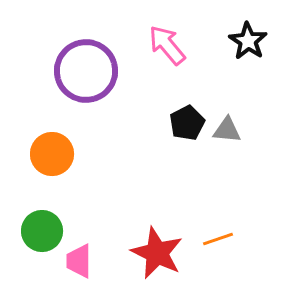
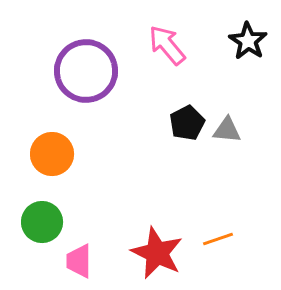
green circle: moved 9 px up
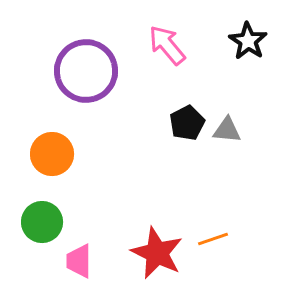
orange line: moved 5 px left
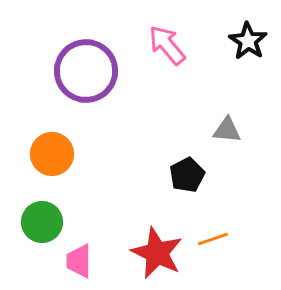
black pentagon: moved 52 px down
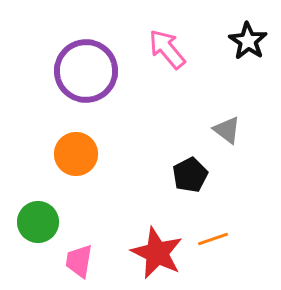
pink arrow: moved 4 px down
gray triangle: rotated 32 degrees clockwise
orange circle: moved 24 px right
black pentagon: moved 3 px right
green circle: moved 4 px left
pink trapezoid: rotated 9 degrees clockwise
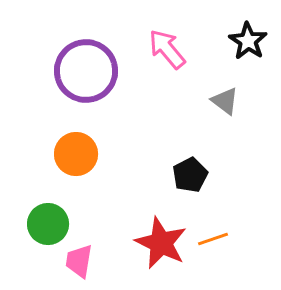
gray triangle: moved 2 px left, 29 px up
green circle: moved 10 px right, 2 px down
red star: moved 4 px right, 10 px up
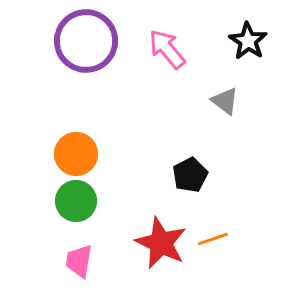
purple circle: moved 30 px up
green circle: moved 28 px right, 23 px up
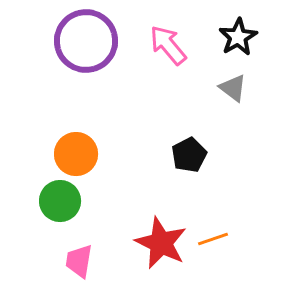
black star: moved 10 px left, 4 px up; rotated 9 degrees clockwise
pink arrow: moved 1 px right, 4 px up
gray triangle: moved 8 px right, 13 px up
black pentagon: moved 1 px left, 20 px up
green circle: moved 16 px left
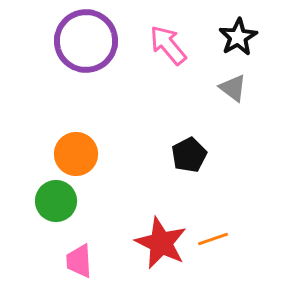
green circle: moved 4 px left
pink trapezoid: rotated 12 degrees counterclockwise
